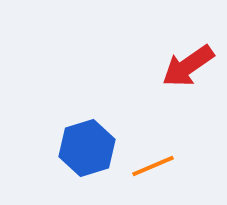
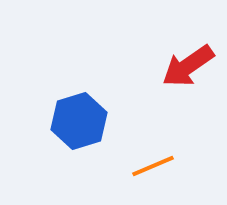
blue hexagon: moved 8 px left, 27 px up
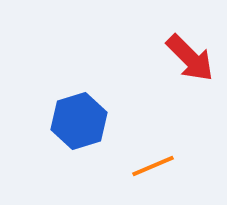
red arrow: moved 2 px right, 8 px up; rotated 100 degrees counterclockwise
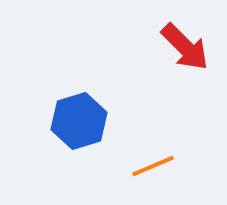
red arrow: moved 5 px left, 11 px up
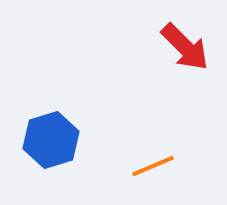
blue hexagon: moved 28 px left, 19 px down
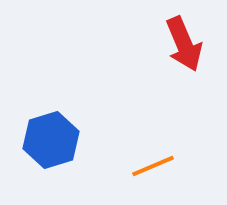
red arrow: moved 1 px left, 3 px up; rotated 22 degrees clockwise
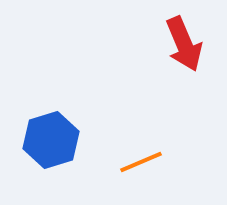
orange line: moved 12 px left, 4 px up
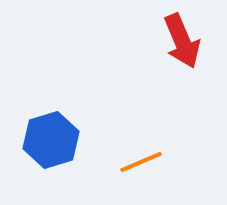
red arrow: moved 2 px left, 3 px up
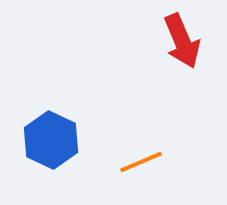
blue hexagon: rotated 18 degrees counterclockwise
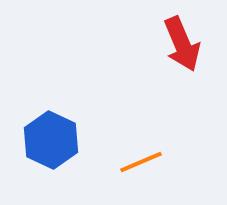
red arrow: moved 3 px down
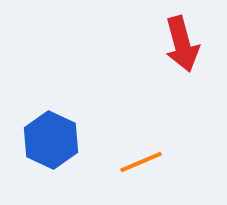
red arrow: rotated 8 degrees clockwise
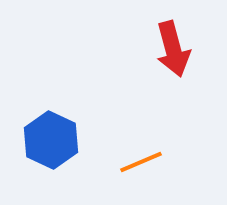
red arrow: moved 9 px left, 5 px down
